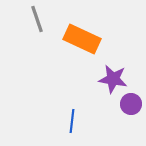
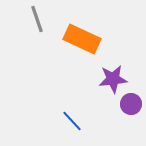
purple star: rotated 16 degrees counterclockwise
blue line: rotated 50 degrees counterclockwise
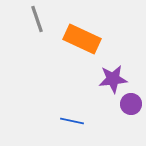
blue line: rotated 35 degrees counterclockwise
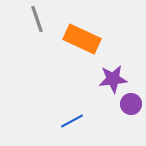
blue line: rotated 40 degrees counterclockwise
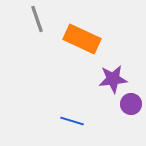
blue line: rotated 45 degrees clockwise
